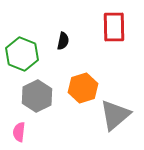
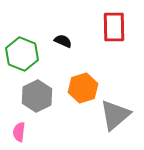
black semicircle: rotated 78 degrees counterclockwise
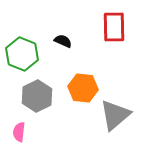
orange hexagon: rotated 24 degrees clockwise
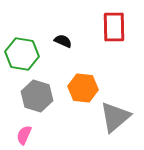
green hexagon: rotated 12 degrees counterclockwise
gray hexagon: rotated 16 degrees counterclockwise
gray triangle: moved 2 px down
pink semicircle: moved 5 px right, 3 px down; rotated 18 degrees clockwise
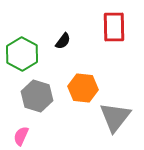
black semicircle: rotated 102 degrees clockwise
green hexagon: rotated 20 degrees clockwise
gray triangle: rotated 12 degrees counterclockwise
pink semicircle: moved 3 px left, 1 px down
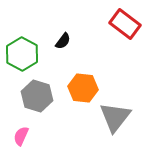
red rectangle: moved 11 px right, 3 px up; rotated 52 degrees counterclockwise
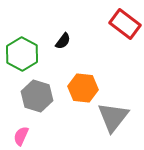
gray triangle: moved 2 px left
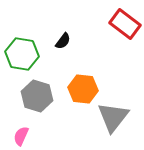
green hexagon: rotated 20 degrees counterclockwise
orange hexagon: moved 1 px down
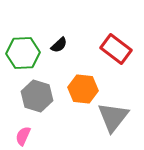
red rectangle: moved 9 px left, 25 px down
black semicircle: moved 4 px left, 4 px down; rotated 12 degrees clockwise
green hexagon: moved 1 px right, 1 px up; rotated 12 degrees counterclockwise
pink semicircle: moved 2 px right
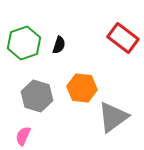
black semicircle: rotated 30 degrees counterclockwise
red rectangle: moved 7 px right, 11 px up
green hexagon: moved 1 px right, 10 px up; rotated 16 degrees counterclockwise
orange hexagon: moved 1 px left, 1 px up
gray triangle: rotated 16 degrees clockwise
